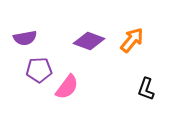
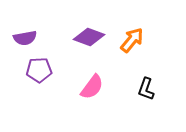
purple diamond: moved 4 px up
pink semicircle: moved 25 px right
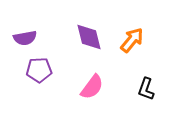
purple diamond: rotated 56 degrees clockwise
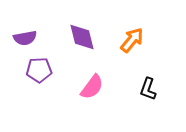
purple diamond: moved 7 px left
black L-shape: moved 2 px right
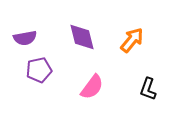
purple pentagon: rotated 10 degrees counterclockwise
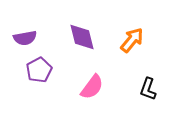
purple pentagon: rotated 15 degrees counterclockwise
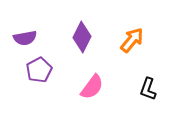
purple diamond: rotated 40 degrees clockwise
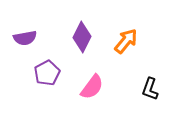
orange arrow: moved 6 px left, 1 px down
purple pentagon: moved 8 px right, 3 px down
black L-shape: moved 2 px right
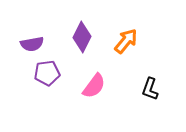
purple semicircle: moved 7 px right, 6 px down
purple pentagon: rotated 20 degrees clockwise
pink semicircle: moved 2 px right, 1 px up
